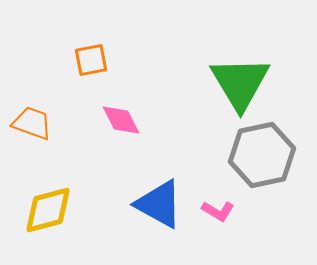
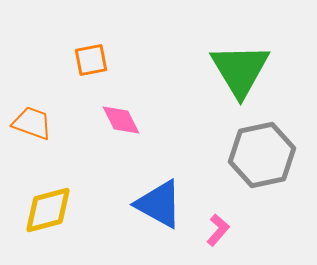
green triangle: moved 13 px up
pink L-shape: moved 19 px down; rotated 80 degrees counterclockwise
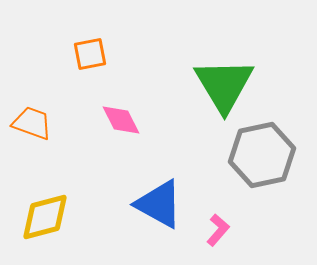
orange square: moved 1 px left, 6 px up
green triangle: moved 16 px left, 15 px down
yellow diamond: moved 3 px left, 7 px down
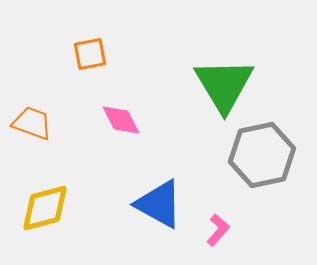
yellow diamond: moved 9 px up
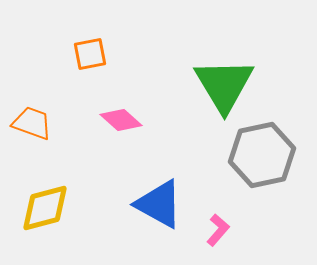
pink diamond: rotated 21 degrees counterclockwise
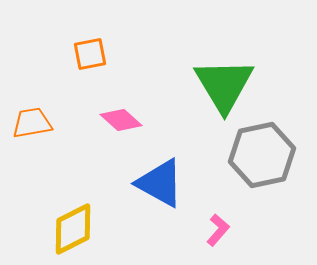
orange trapezoid: rotated 30 degrees counterclockwise
blue triangle: moved 1 px right, 21 px up
yellow diamond: moved 28 px right, 21 px down; rotated 12 degrees counterclockwise
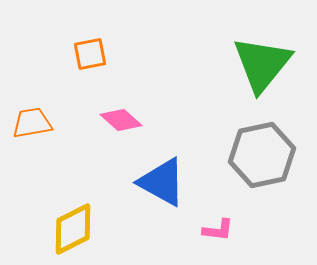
green triangle: moved 38 px right, 21 px up; rotated 10 degrees clockwise
blue triangle: moved 2 px right, 1 px up
pink L-shape: rotated 56 degrees clockwise
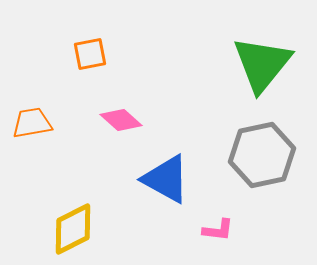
blue triangle: moved 4 px right, 3 px up
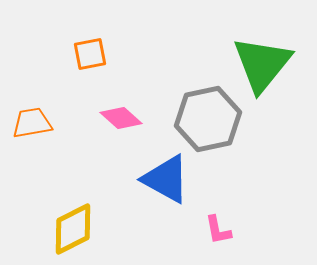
pink diamond: moved 2 px up
gray hexagon: moved 54 px left, 36 px up
pink L-shape: rotated 72 degrees clockwise
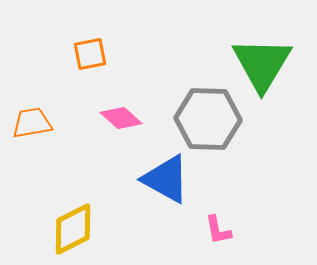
green triangle: rotated 8 degrees counterclockwise
gray hexagon: rotated 14 degrees clockwise
